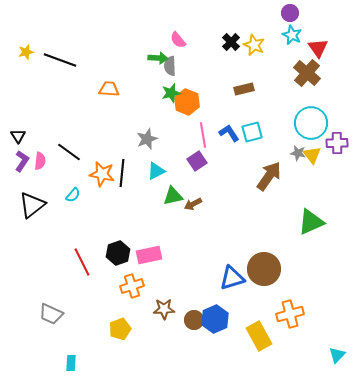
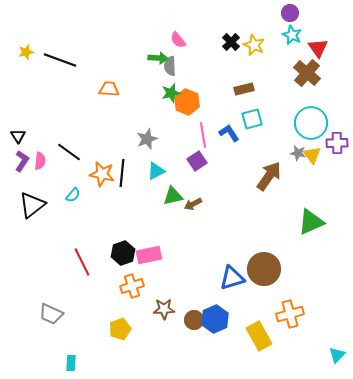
cyan square at (252, 132): moved 13 px up
black hexagon at (118, 253): moved 5 px right
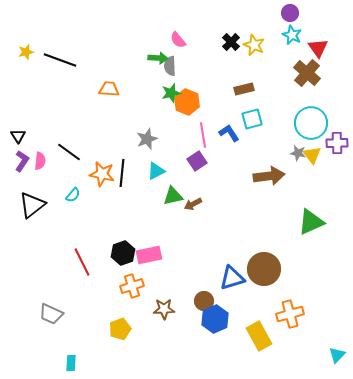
brown arrow at (269, 176): rotated 48 degrees clockwise
brown circle at (194, 320): moved 10 px right, 19 px up
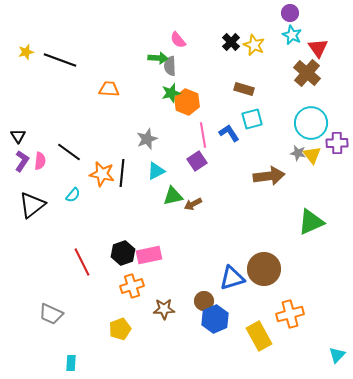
brown rectangle at (244, 89): rotated 30 degrees clockwise
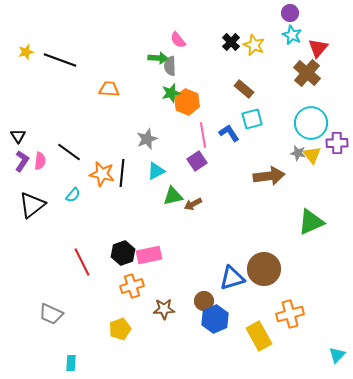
red triangle at (318, 48): rotated 15 degrees clockwise
brown rectangle at (244, 89): rotated 24 degrees clockwise
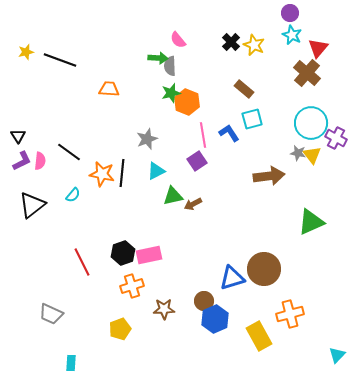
purple cross at (337, 143): moved 1 px left, 5 px up; rotated 30 degrees clockwise
purple L-shape at (22, 161): rotated 30 degrees clockwise
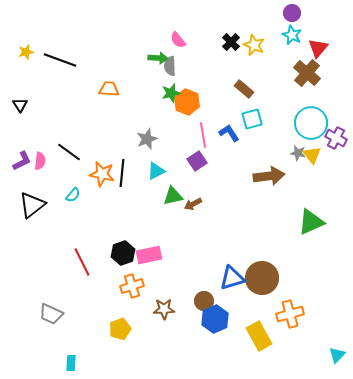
purple circle at (290, 13): moved 2 px right
black triangle at (18, 136): moved 2 px right, 31 px up
brown circle at (264, 269): moved 2 px left, 9 px down
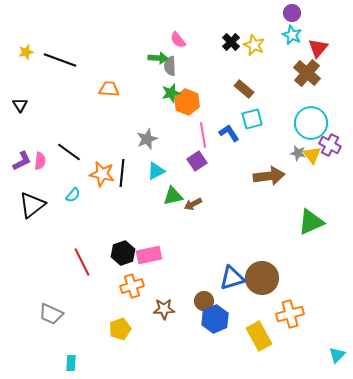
purple cross at (336, 138): moved 6 px left, 7 px down
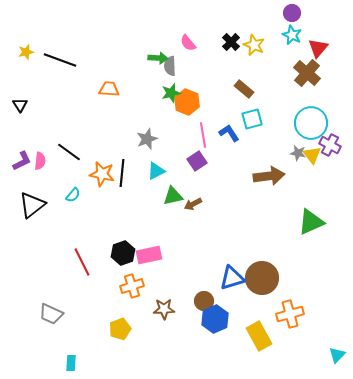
pink semicircle at (178, 40): moved 10 px right, 3 px down
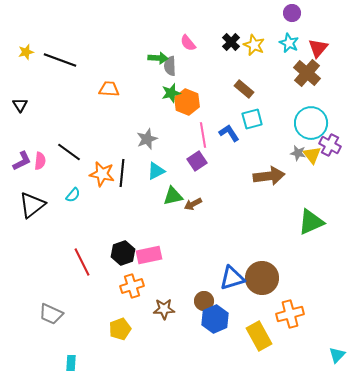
cyan star at (292, 35): moved 3 px left, 8 px down
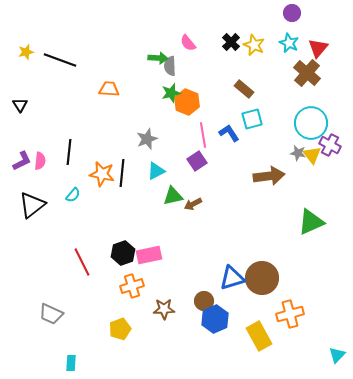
black line at (69, 152): rotated 60 degrees clockwise
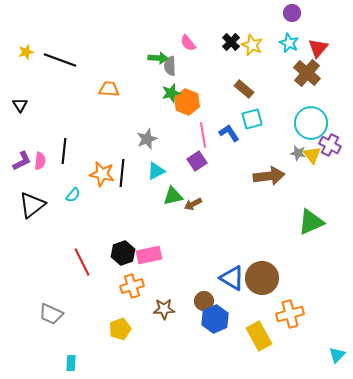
yellow star at (254, 45): moved 2 px left
black line at (69, 152): moved 5 px left, 1 px up
blue triangle at (232, 278): rotated 48 degrees clockwise
